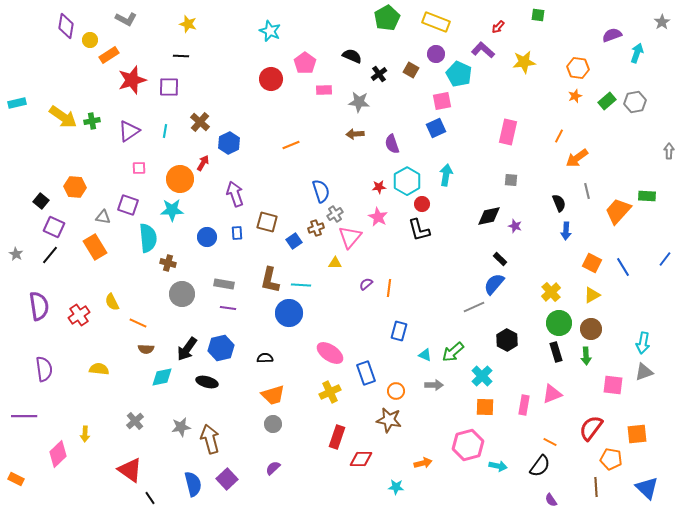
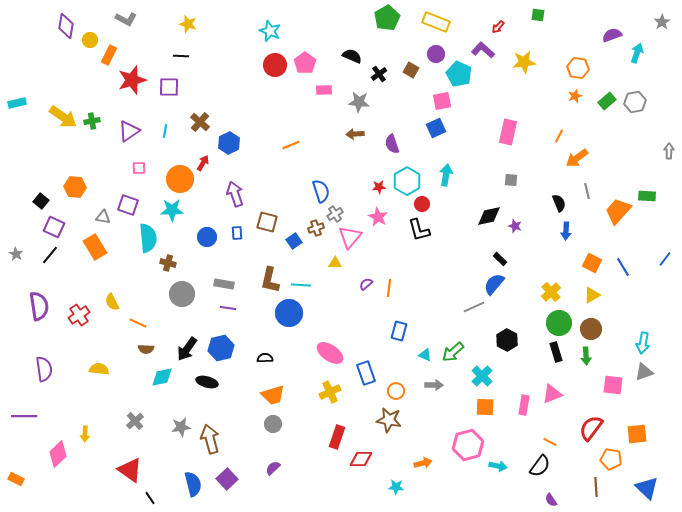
orange rectangle at (109, 55): rotated 30 degrees counterclockwise
red circle at (271, 79): moved 4 px right, 14 px up
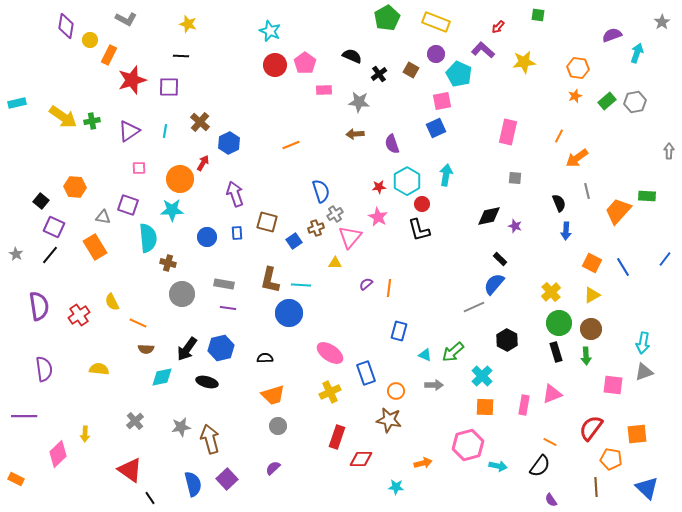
gray square at (511, 180): moved 4 px right, 2 px up
gray circle at (273, 424): moved 5 px right, 2 px down
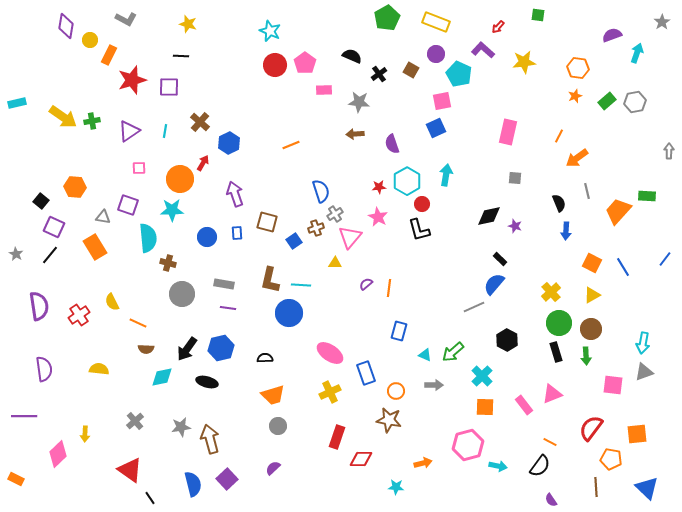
pink rectangle at (524, 405): rotated 48 degrees counterclockwise
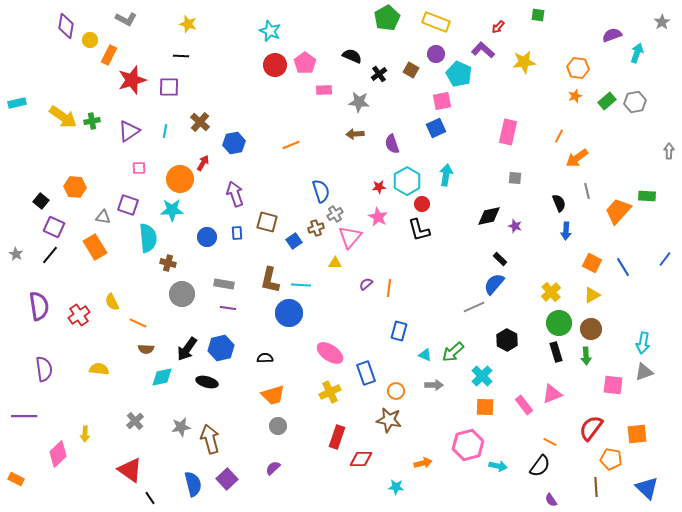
blue hexagon at (229, 143): moved 5 px right; rotated 15 degrees clockwise
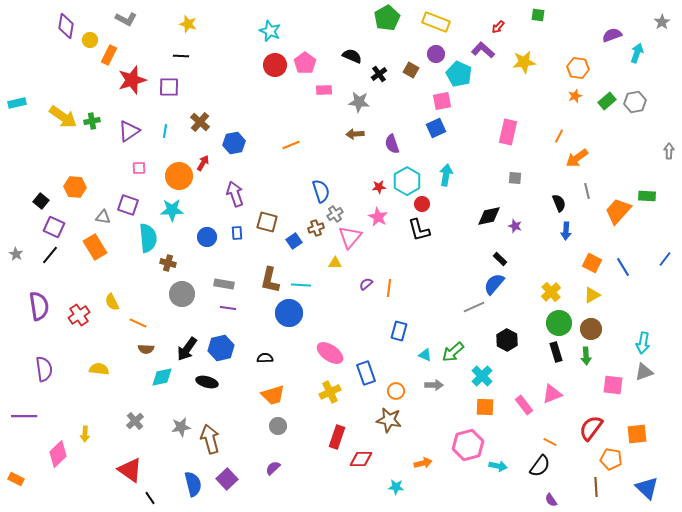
orange circle at (180, 179): moved 1 px left, 3 px up
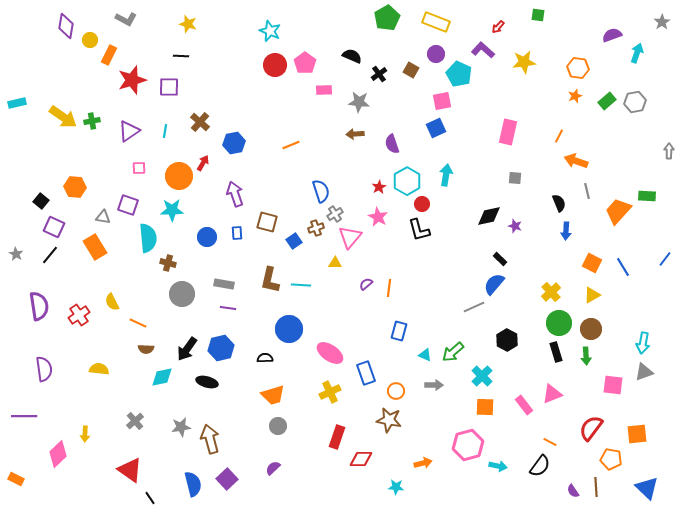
orange arrow at (577, 158): moved 1 px left, 3 px down; rotated 55 degrees clockwise
red star at (379, 187): rotated 24 degrees counterclockwise
blue circle at (289, 313): moved 16 px down
purple semicircle at (551, 500): moved 22 px right, 9 px up
